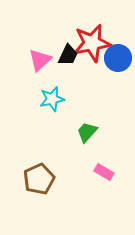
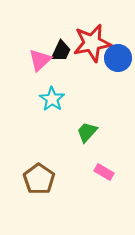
black trapezoid: moved 7 px left, 4 px up
cyan star: rotated 25 degrees counterclockwise
brown pentagon: rotated 12 degrees counterclockwise
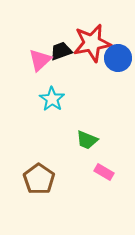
black trapezoid: rotated 135 degrees counterclockwise
green trapezoid: moved 8 px down; rotated 110 degrees counterclockwise
